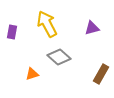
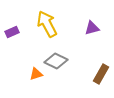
purple rectangle: rotated 56 degrees clockwise
gray diamond: moved 3 px left, 4 px down; rotated 15 degrees counterclockwise
orange triangle: moved 4 px right
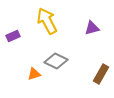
yellow arrow: moved 3 px up
purple rectangle: moved 1 px right, 4 px down
orange triangle: moved 2 px left
